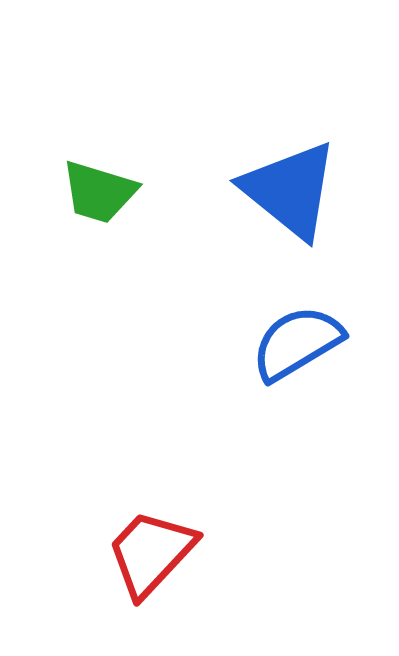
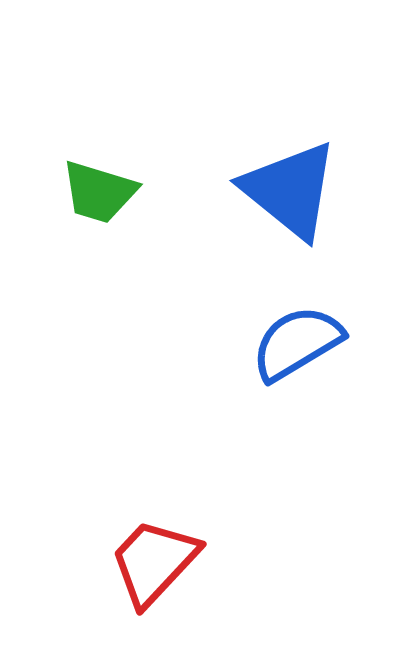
red trapezoid: moved 3 px right, 9 px down
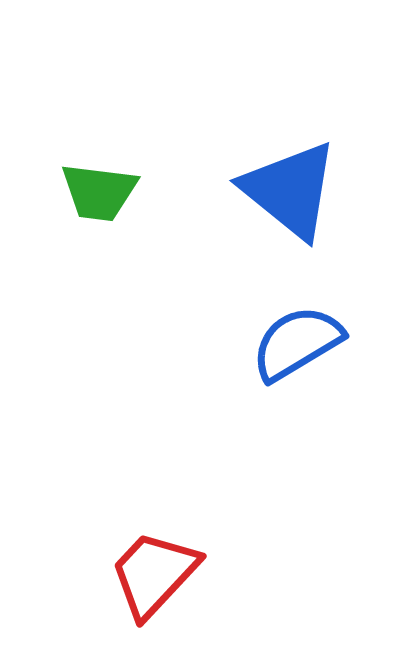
green trapezoid: rotated 10 degrees counterclockwise
red trapezoid: moved 12 px down
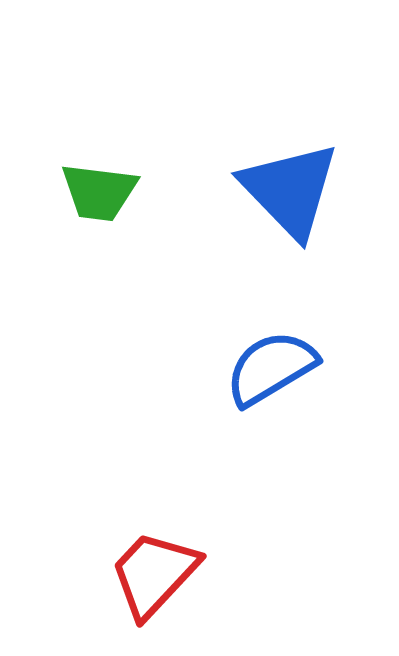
blue triangle: rotated 7 degrees clockwise
blue semicircle: moved 26 px left, 25 px down
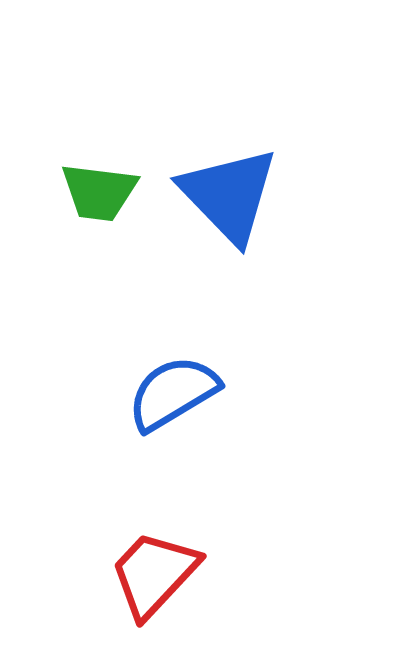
blue triangle: moved 61 px left, 5 px down
blue semicircle: moved 98 px left, 25 px down
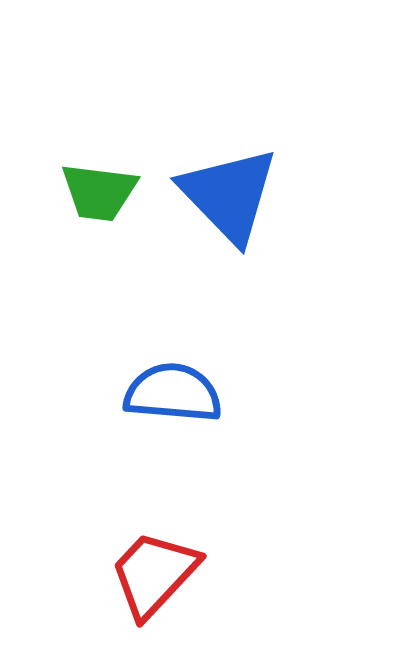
blue semicircle: rotated 36 degrees clockwise
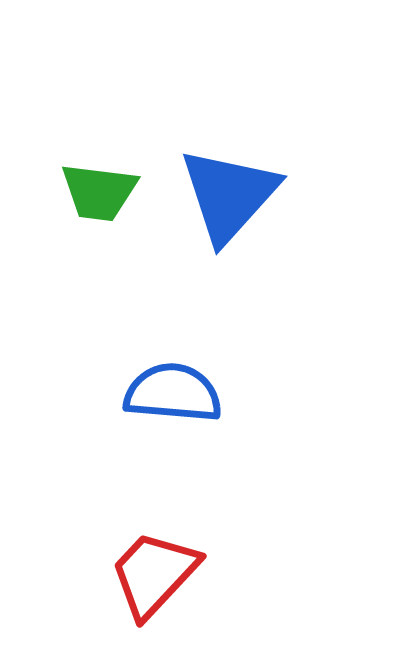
blue triangle: rotated 26 degrees clockwise
